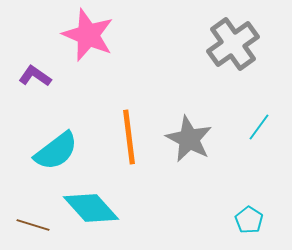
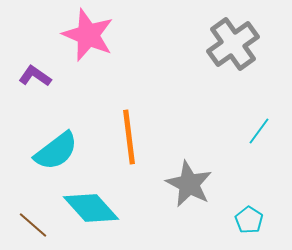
cyan line: moved 4 px down
gray star: moved 45 px down
brown line: rotated 24 degrees clockwise
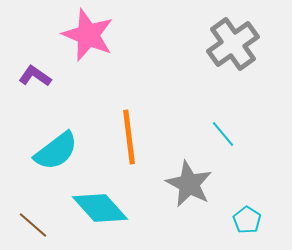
cyan line: moved 36 px left, 3 px down; rotated 76 degrees counterclockwise
cyan diamond: moved 9 px right
cyan pentagon: moved 2 px left
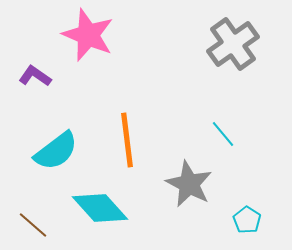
orange line: moved 2 px left, 3 px down
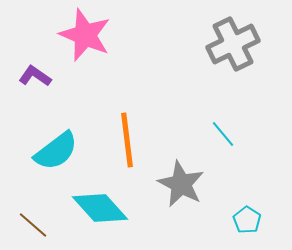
pink star: moved 3 px left
gray cross: rotated 9 degrees clockwise
gray star: moved 8 px left
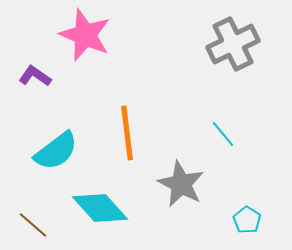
orange line: moved 7 px up
